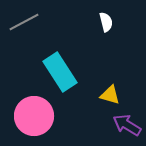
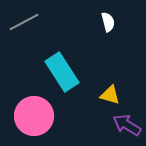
white semicircle: moved 2 px right
cyan rectangle: moved 2 px right
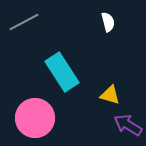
pink circle: moved 1 px right, 2 px down
purple arrow: moved 1 px right
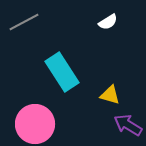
white semicircle: rotated 72 degrees clockwise
pink circle: moved 6 px down
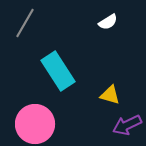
gray line: moved 1 px right, 1 px down; rotated 32 degrees counterclockwise
cyan rectangle: moved 4 px left, 1 px up
purple arrow: moved 1 px left; rotated 56 degrees counterclockwise
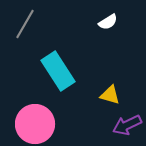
gray line: moved 1 px down
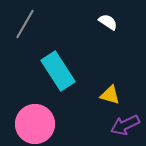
white semicircle: rotated 114 degrees counterclockwise
purple arrow: moved 2 px left
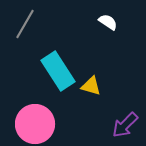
yellow triangle: moved 19 px left, 9 px up
purple arrow: rotated 20 degrees counterclockwise
